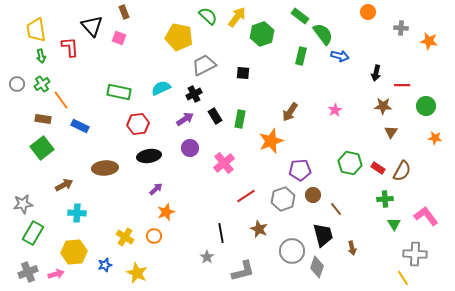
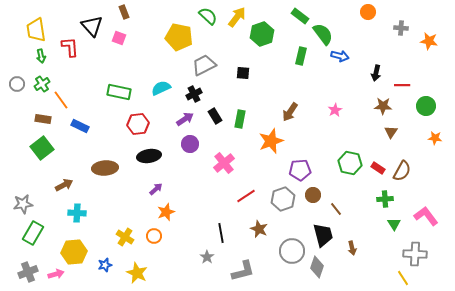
purple circle at (190, 148): moved 4 px up
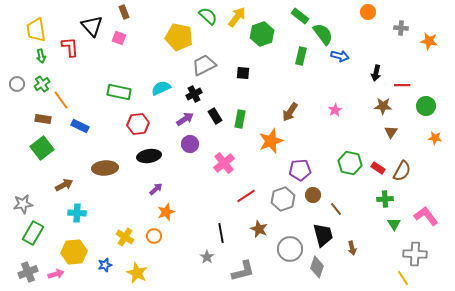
gray circle at (292, 251): moved 2 px left, 2 px up
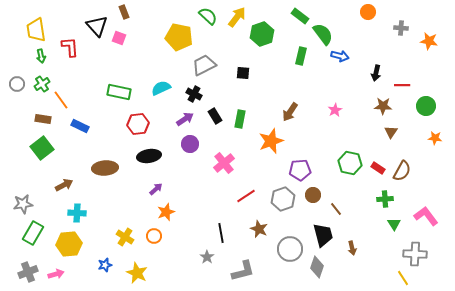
black triangle at (92, 26): moved 5 px right
black cross at (194, 94): rotated 35 degrees counterclockwise
yellow hexagon at (74, 252): moved 5 px left, 8 px up
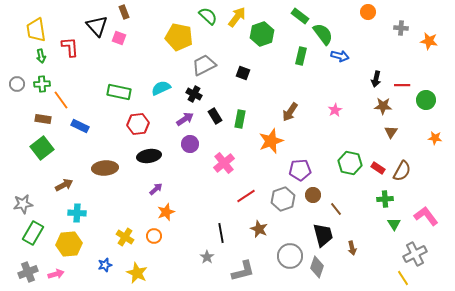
black square at (243, 73): rotated 16 degrees clockwise
black arrow at (376, 73): moved 6 px down
green cross at (42, 84): rotated 28 degrees clockwise
green circle at (426, 106): moved 6 px up
gray circle at (290, 249): moved 7 px down
gray cross at (415, 254): rotated 30 degrees counterclockwise
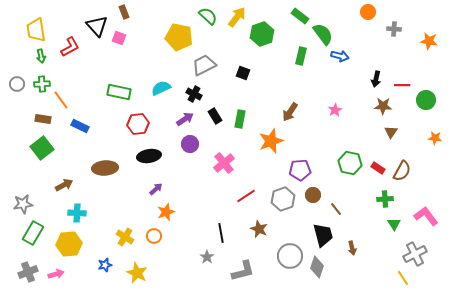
gray cross at (401, 28): moved 7 px left, 1 px down
red L-shape at (70, 47): rotated 65 degrees clockwise
